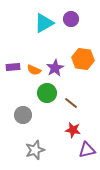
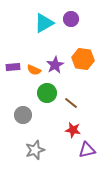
purple star: moved 3 px up
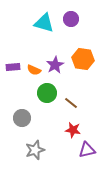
cyan triangle: rotated 45 degrees clockwise
gray circle: moved 1 px left, 3 px down
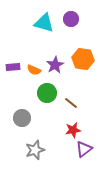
red star: rotated 21 degrees counterclockwise
purple triangle: moved 3 px left, 1 px up; rotated 24 degrees counterclockwise
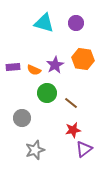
purple circle: moved 5 px right, 4 px down
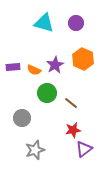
orange hexagon: rotated 15 degrees clockwise
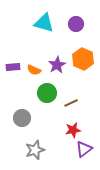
purple circle: moved 1 px down
purple star: moved 2 px right
brown line: rotated 64 degrees counterclockwise
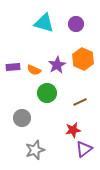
brown line: moved 9 px right, 1 px up
